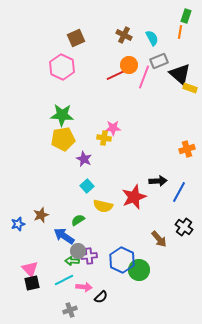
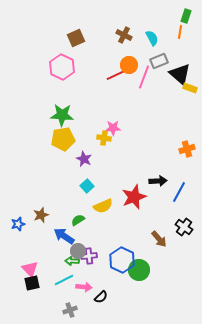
yellow semicircle: rotated 36 degrees counterclockwise
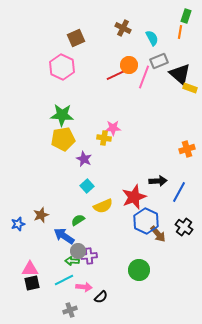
brown cross: moved 1 px left, 7 px up
brown arrow: moved 1 px left, 5 px up
blue hexagon: moved 24 px right, 39 px up
pink triangle: rotated 48 degrees counterclockwise
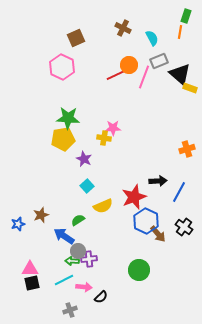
green star: moved 6 px right, 3 px down
purple cross: moved 3 px down
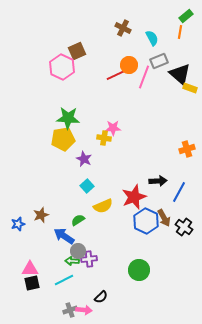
green rectangle: rotated 32 degrees clockwise
brown square: moved 1 px right, 13 px down
brown arrow: moved 6 px right, 16 px up; rotated 12 degrees clockwise
pink arrow: moved 23 px down
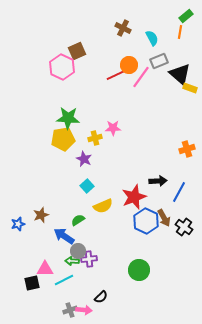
pink line: moved 3 px left; rotated 15 degrees clockwise
yellow cross: moved 9 px left; rotated 24 degrees counterclockwise
pink triangle: moved 15 px right
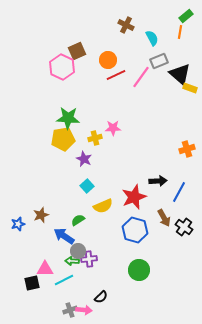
brown cross: moved 3 px right, 3 px up
orange circle: moved 21 px left, 5 px up
blue hexagon: moved 11 px left, 9 px down; rotated 10 degrees counterclockwise
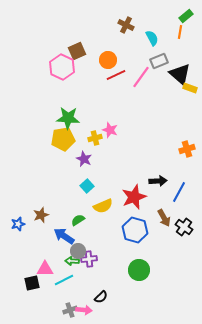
pink star: moved 3 px left, 2 px down; rotated 21 degrees clockwise
